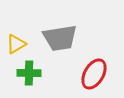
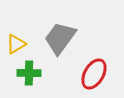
gray trapezoid: rotated 135 degrees clockwise
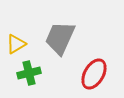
gray trapezoid: rotated 12 degrees counterclockwise
green cross: rotated 15 degrees counterclockwise
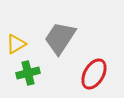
gray trapezoid: rotated 9 degrees clockwise
green cross: moved 1 px left
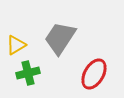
yellow triangle: moved 1 px down
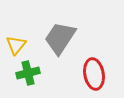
yellow triangle: rotated 20 degrees counterclockwise
red ellipse: rotated 40 degrees counterclockwise
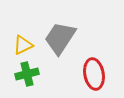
yellow triangle: moved 7 px right; rotated 25 degrees clockwise
green cross: moved 1 px left, 1 px down
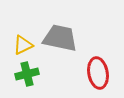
gray trapezoid: rotated 69 degrees clockwise
red ellipse: moved 4 px right, 1 px up
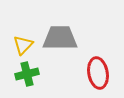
gray trapezoid: rotated 12 degrees counterclockwise
yellow triangle: rotated 20 degrees counterclockwise
